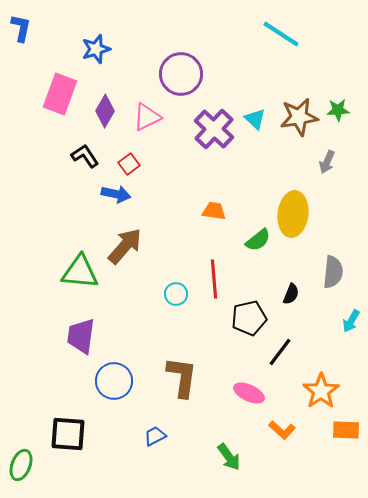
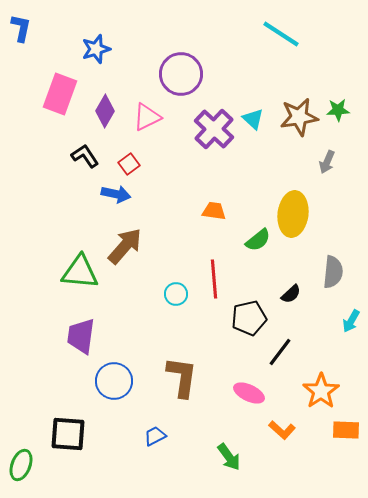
cyan triangle: moved 2 px left
black semicircle: rotated 25 degrees clockwise
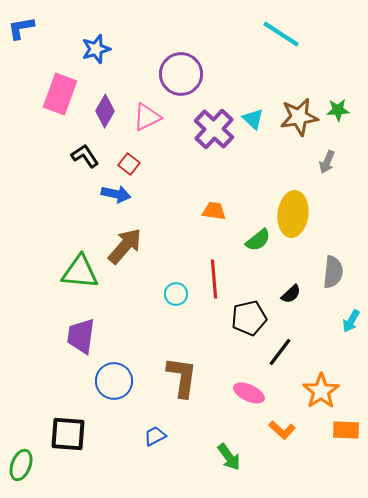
blue L-shape: rotated 112 degrees counterclockwise
red square: rotated 15 degrees counterclockwise
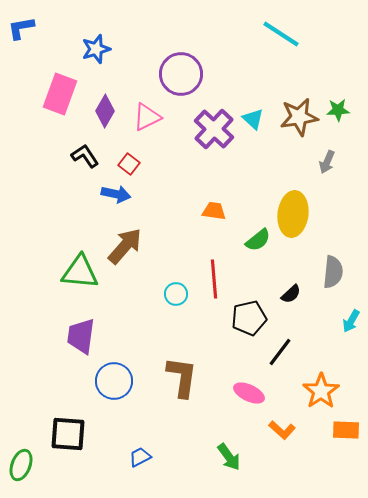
blue trapezoid: moved 15 px left, 21 px down
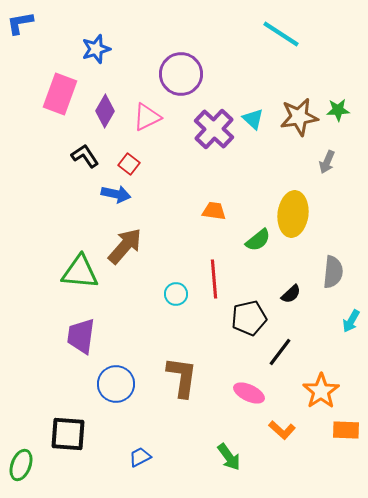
blue L-shape: moved 1 px left, 5 px up
blue circle: moved 2 px right, 3 px down
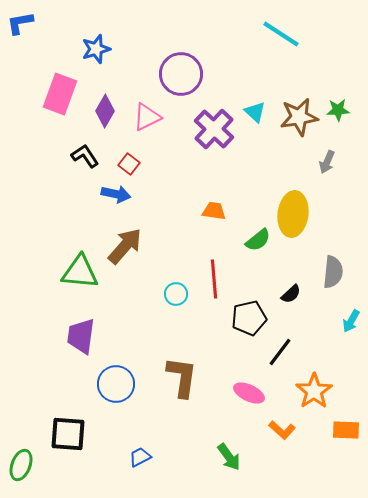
cyan triangle: moved 2 px right, 7 px up
orange star: moved 7 px left
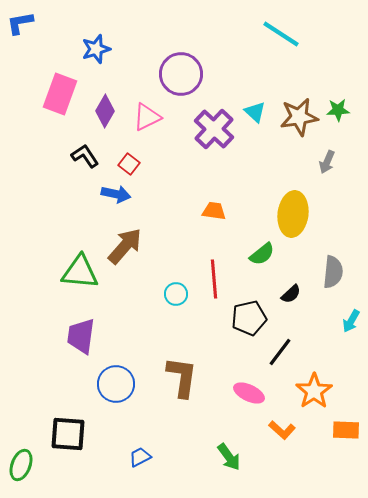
green semicircle: moved 4 px right, 14 px down
